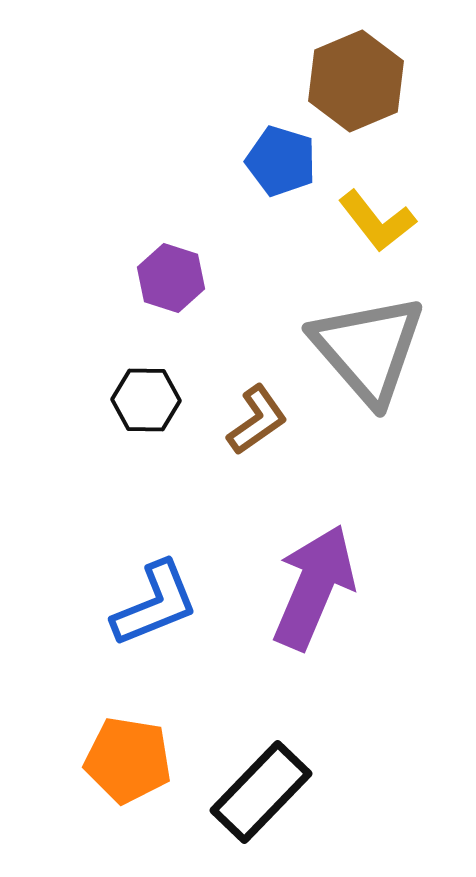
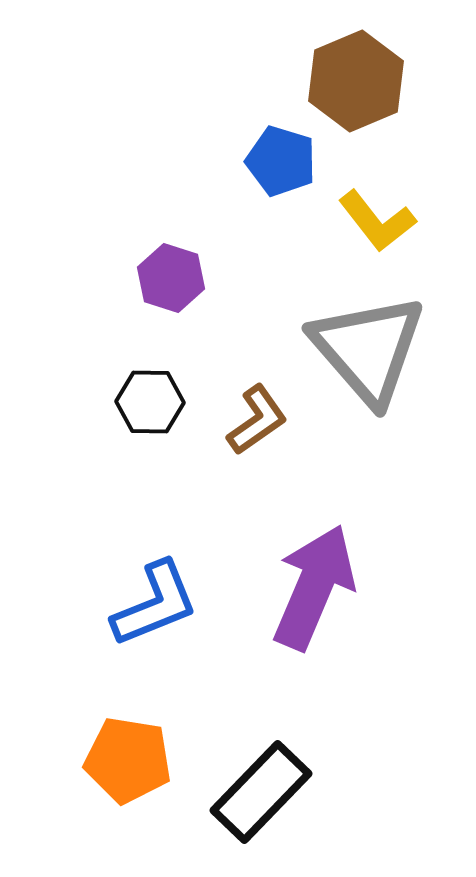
black hexagon: moved 4 px right, 2 px down
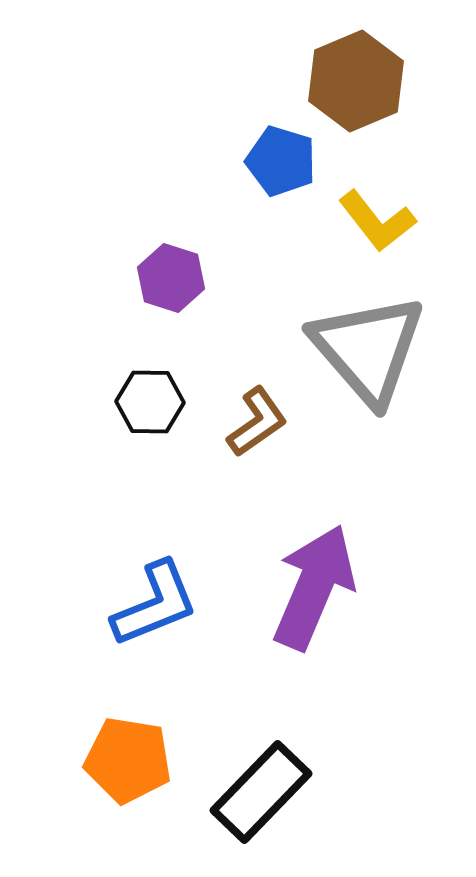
brown L-shape: moved 2 px down
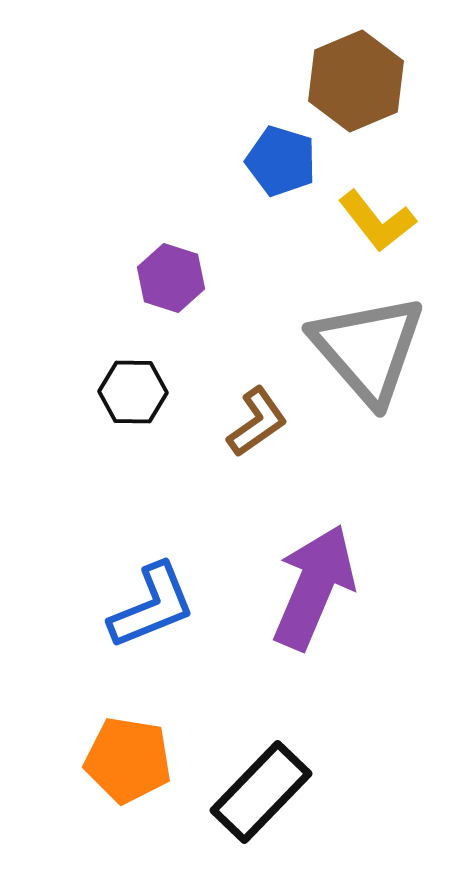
black hexagon: moved 17 px left, 10 px up
blue L-shape: moved 3 px left, 2 px down
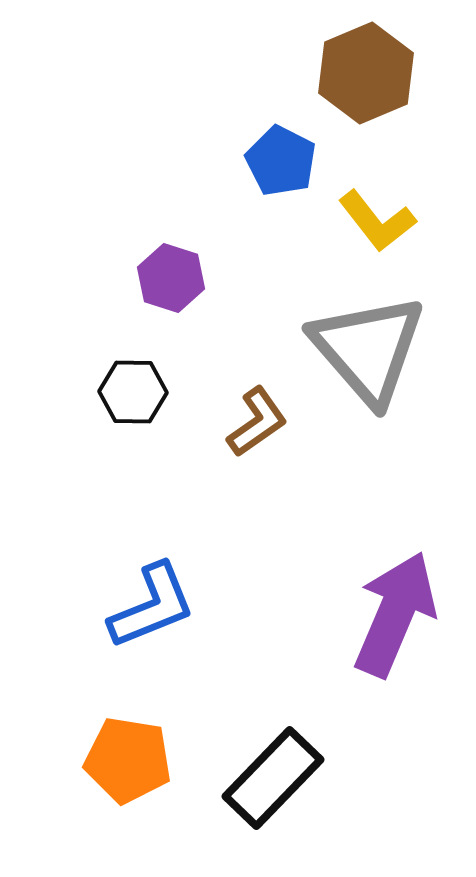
brown hexagon: moved 10 px right, 8 px up
blue pentagon: rotated 10 degrees clockwise
purple arrow: moved 81 px right, 27 px down
black rectangle: moved 12 px right, 14 px up
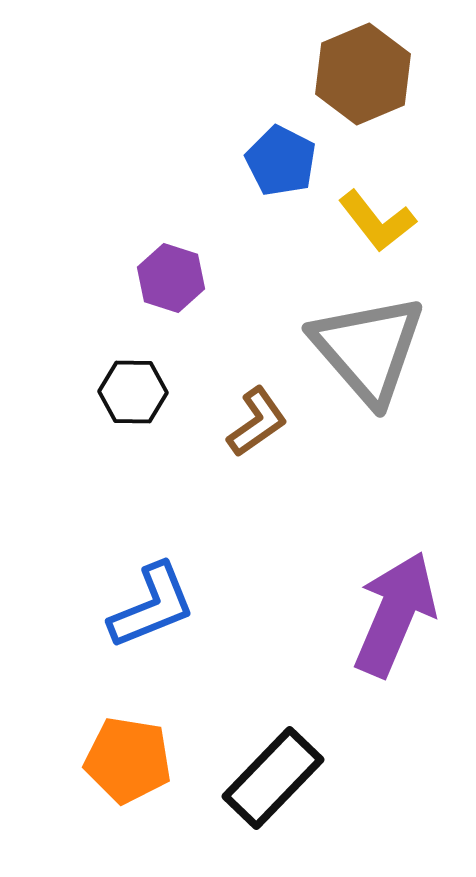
brown hexagon: moved 3 px left, 1 px down
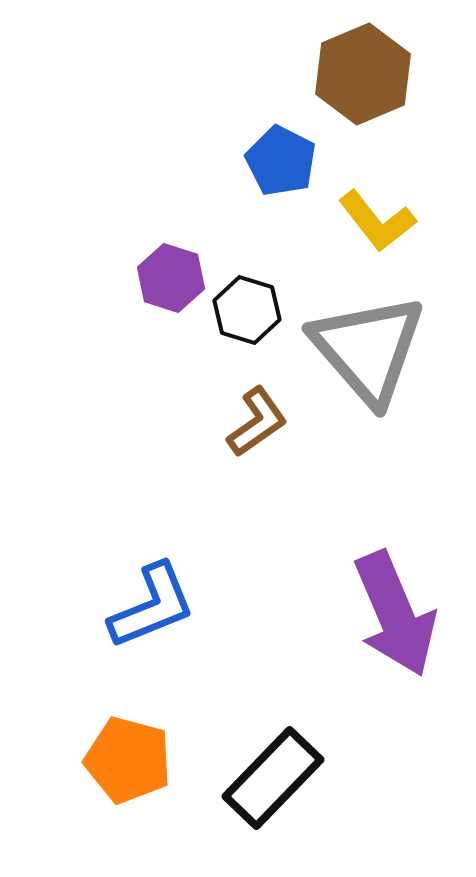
black hexagon: moved 114 px right, 82 px up; rotated 16 degrees clockwise
purple arrow: rotated 134 degrees clockwise
orange pentagon: rotated 6 degrees clockwise
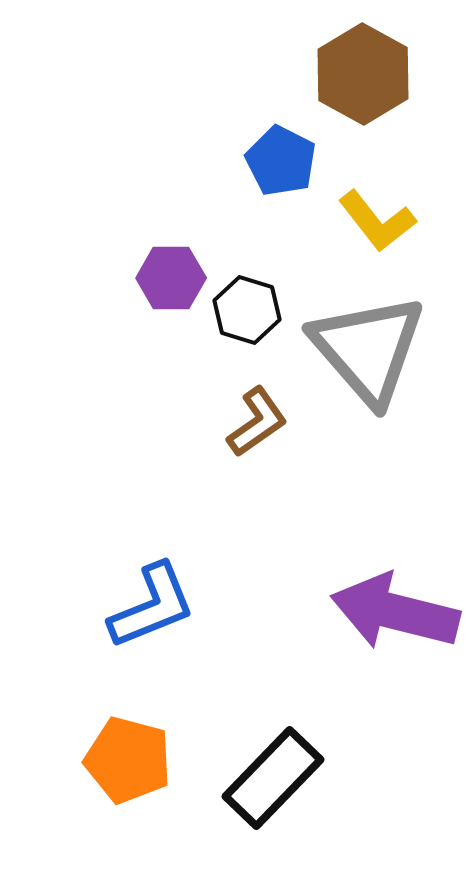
brown hexagon: rotated 8 degrees counterclockwise
purple hexagon: rotated 18 degrees counterclockwise
purple arrow: moved 2 px up; rotated 127 degrees clockwise
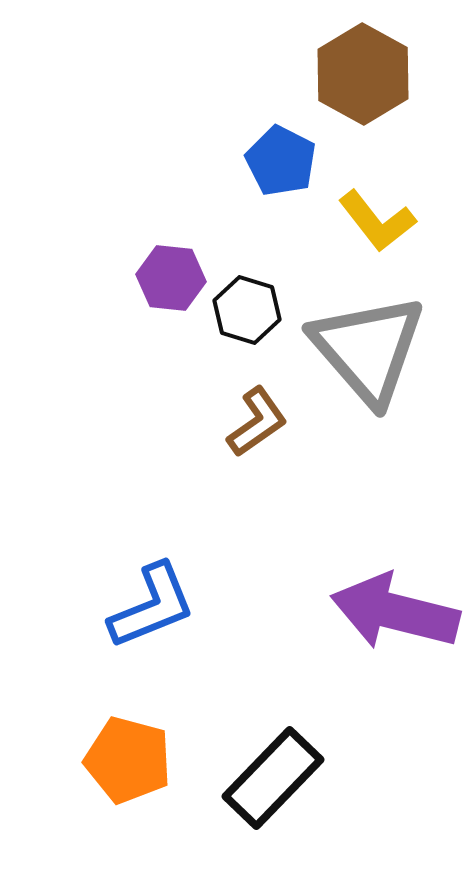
purple hexagon: rotated 6 degrees clockwise
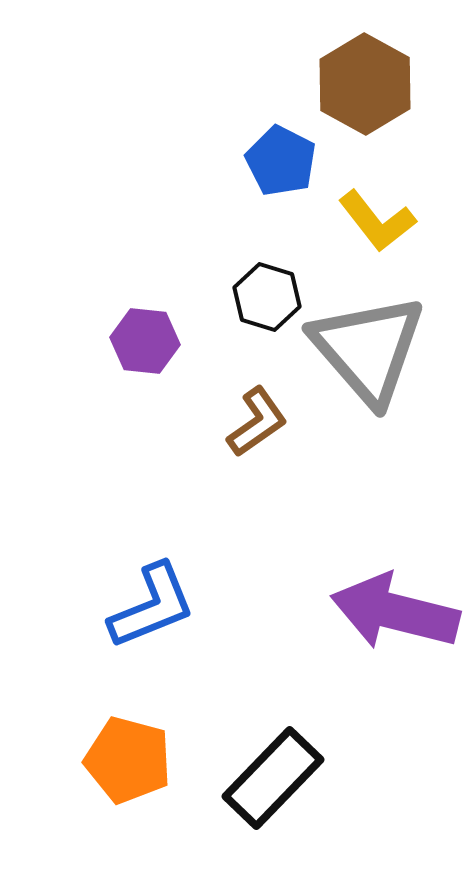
brown hexagon: moved 2 px right, 10 px down
purple hexagon: moved 26 px left, 63 px down
black hexagon: moved 20 px right, 13 px up
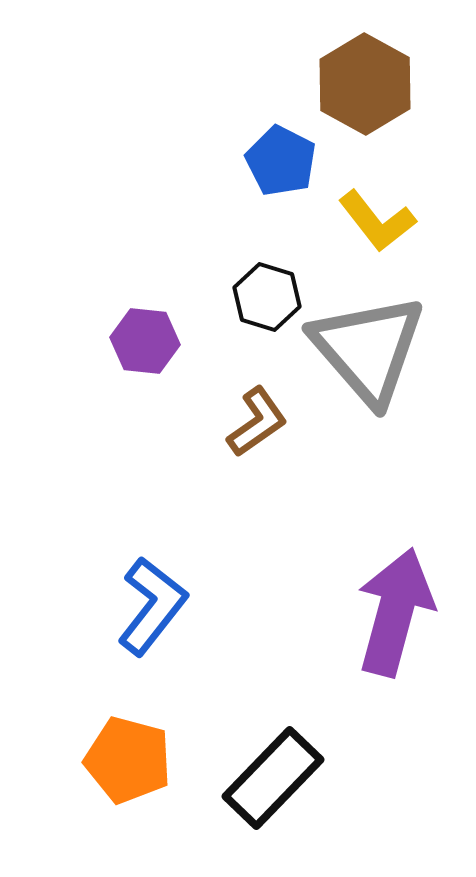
blue L-shape: rotated 30 degrees counterclockwise
purple arrow: rotated 91 degrees clockwise
